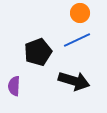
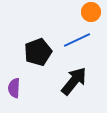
orange circle: moved 11 px right, 1 px up
black arrow: rotated 68 degrees counterclockwise
purple semicircle: moved 2 px down
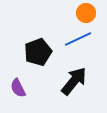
orange circle: moved 5 px left, 1 px down
blue line: moved 1 px right, 1 px up
purple semicircle: moved 4 px right; rotated 30 degrees counterclockwise
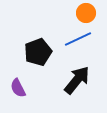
black arrow: moved 3 px right, 1 px up
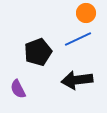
black arrow: rotated 136 degrees counterclockwise
purple semicircle: moved 1 px down
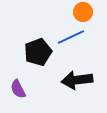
orange circle: moved 3 px left, 1 px up
blue line: moved 7 px left, 2 px up
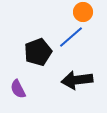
blue line: rotated 16 degrees counterclockwise
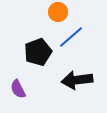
orange circle: moved 25 px left
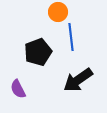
blue line: rotated 56 degrees counterclockwise
black arrow: moved 1 px right; rotated 28 degrees counterclockwise
